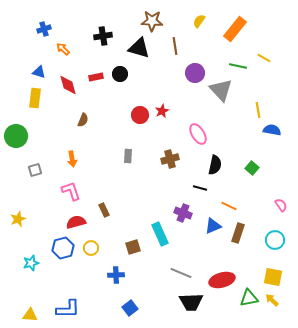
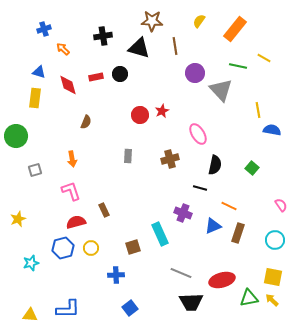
brown semicircle at (83, 120): moved 3 px right, 2 px down
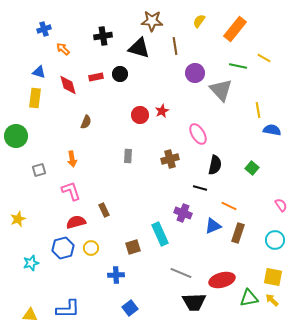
gray square at (35, 170): moved 4 px right
black trapezoid at (191, 302): moved 3 px right
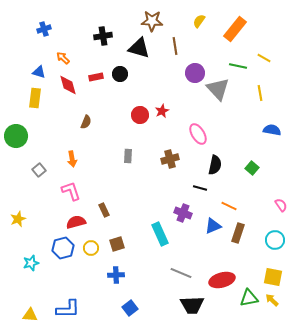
orange arrow at (63, 49): moved 9 px down
gray triangle at (221, 90): moved 3 px left, 1 px up
yellow line at (258, 110): moved 2 px right, 17 px up
gray square at (39, 170): rotated 24 degrees counterclockwise
brown square at (133, 247): moved 16 px left, 3 px up
black trapezoid at (194, 302): moved 2 px left, 3 px down
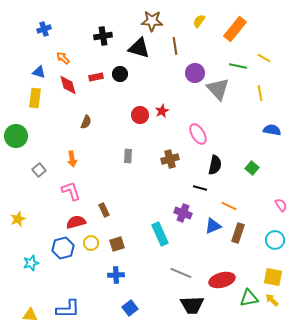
yellow circle at (91, 248): moved 5 px up
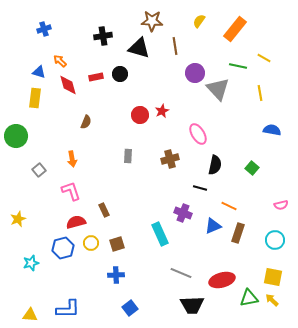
orange arrow at (63, 58): moved 3 px left, 3 px down
pink semicircle at (281, 205): rotated 112 degrees clockwise
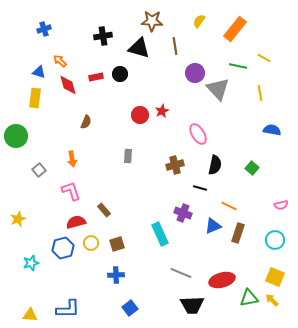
brown cross at (170, 159): moved 5 px right, 6 px down
brown rectangle at (104, 210): rotated 16 degrees counterclockwise
yellow square at (273, 277): moved 2 px right; rotated 12 degrees clockwise
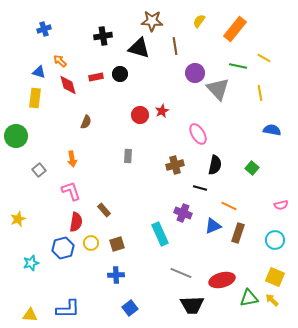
red semicircle at (76, 222): rotated 114 degrees clockwise
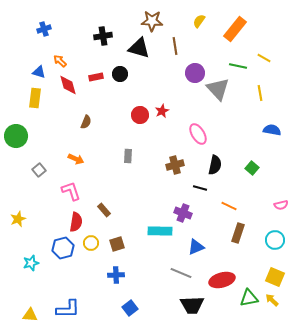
orange arrow at (72, 159): moved 4 px right; rotated 56 degrees counterclockwise
blue triangle at (213, 226): moved 17 px left, 21 px down
cyan rectangle at (160, 234): moved 3 px up; rotated 65 degrees counterclockwise
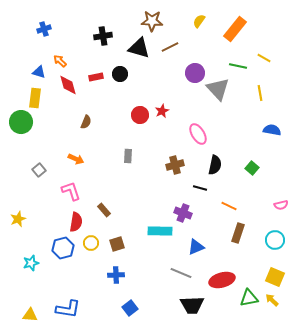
brown line at (175, 46): moved 5 px left, 1 px down; rotated 72 degrees clockwise
green circle at (16, 136): moved 5 px right, 14 px up
blue L-shape at (68, 309): rotated 10 degrees clockwise
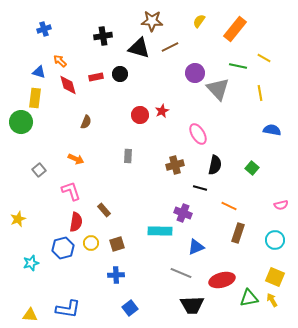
yellow arrow at (272, 300): rotated 16 degrees clockwise
